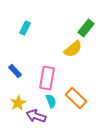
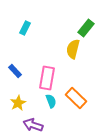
yellow semicircle: rotated 144 degrees clockwise
purple arrow: moved 3 px left, 9 px down
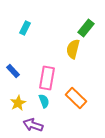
blue rectangle: moved 2 px left
cyan semicircle: moved 7 px left
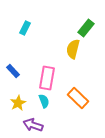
orange rectangle: moved 2 px right
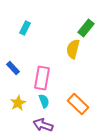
blue rectangle: moved 3 px up
pink rectangle: moved 5 px left
orange rectangle: moved 6 px down
purple arrow: moved 10 px right
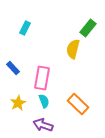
green rectangle: moved 2 px right
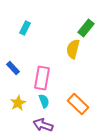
green rectangle: moved 2 px left
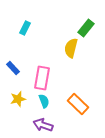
yellow semicircle: moved 2 px left, 1 px up
yellow star: moved 4 px up; rotated 14 degrees clockwise
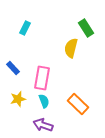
green rectangle: rotated 72 degrees counterclockwise
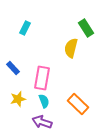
purple arrow: moved 1 px left, 3 px up
